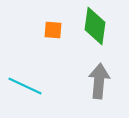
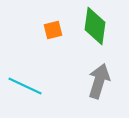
orange square: rotated 18 degrees counterclockwise
gray arrow: rotated 12 degrees clockwise
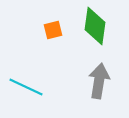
gray arrow: rotated 8 degrees counterclockwise
cyan line: moved 1 px right, 1 px down
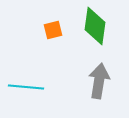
cyan line: rotated 20 degrees counterclockwise
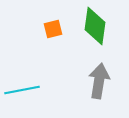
orange square: moved 1 px up
cyan line: moved 4 px left, 3 px down; rotated 16 degrees counterclockwise
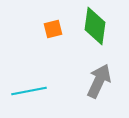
gray arrow: rotated 16 degrees clockwise
cyan line: moved 7 px right, 1 px down
